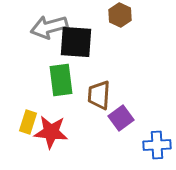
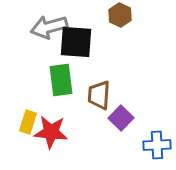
purple square: rotated 10 degrees counterclockwise
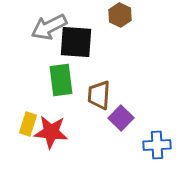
gray arrow: rotated 12 degrees counterclockwise
yellow rectangle: moved 2 px down
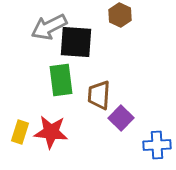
yellow rectangle: moved 8 px left, 8 px down
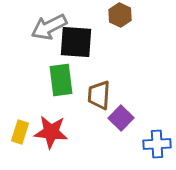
blue cross: moved 1 px up
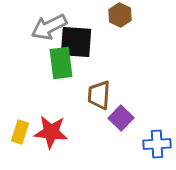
green rectangle: moved 17 px up
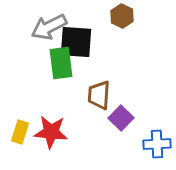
brown hexagon: moved 2 px right, 1 px down
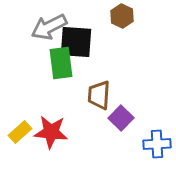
yellow rectangle: rotated 30 degrees clockwise
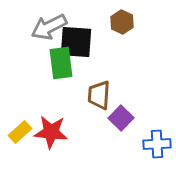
brown hexagon: moved 6 px down
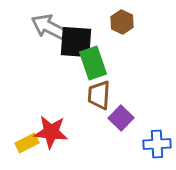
gray arrow: rotated 54 degrees clockwise
green rectangle: moved 32 px right; rotated 12 degrees counterclockwise
yellow rectangle: moved 7 px right, 11 px down; rotated 15 degrees clockwise
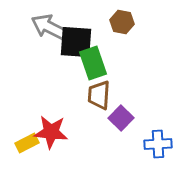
brown hexagon: rotated 15 degrees counterclockwise
blue cross: moved 1 px right
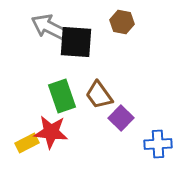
green rectangle: moved 31 px left, 33 px down
brown trapezoid: rotated 40 degrees counterclockwise
